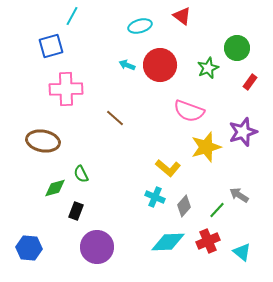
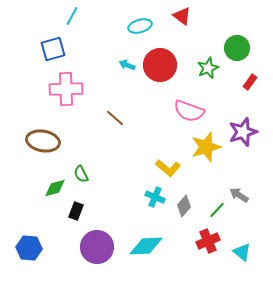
blue square: moved 2 px right, 3 px down
cyan diamond: moved 22 px left, 4 px down
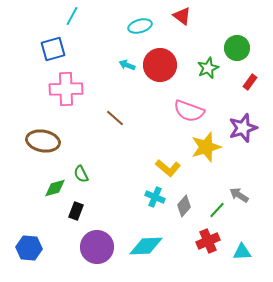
purple star: moved 4 px up
cyan triangle: rotated 42 degrees counterclockwise
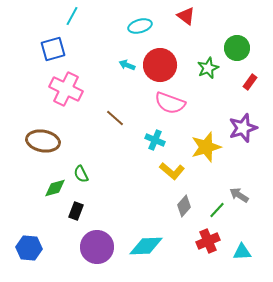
red triangle: moved 4 px right
pink cross: rotated 28 degrees clockwise
pink semicircle: moved 19 px left, 8 px up
yellow L-shape: moved 4 px right, 3 px down
cyan cross: moved 57 px up
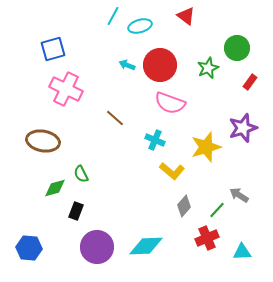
cyan line: moved 41 px right
red cross: moved 1 px left, 3 px up
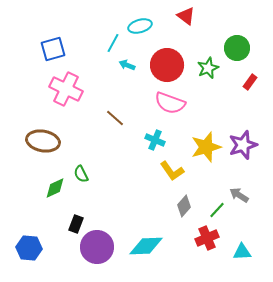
cyan line: moved 27 px down
red circle: moved 7 px right
purple star: moved 17 px down
yellow L-shape: rotated 15 degrees clockwise
green diamond: rotated 10 degrees counterclockwise
black rectangle: moved 13 px down
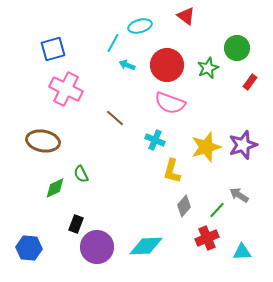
yellow L-shape: rotated 50 degrees clockwise
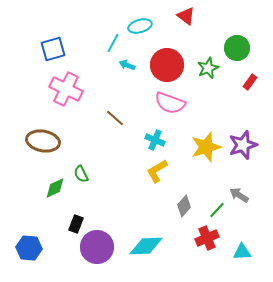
yellow L-shape: moved 15 px left; rotated 45 degrees clockwise
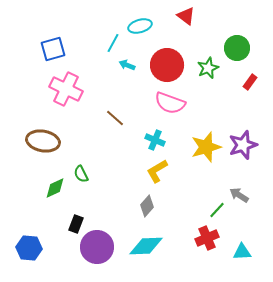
gray diamond: moved 37 px left
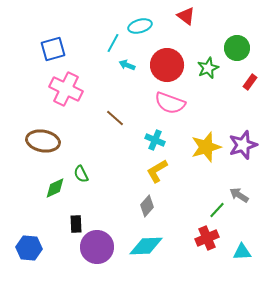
black rectangle: rotated 24 degrees counterclockwise
